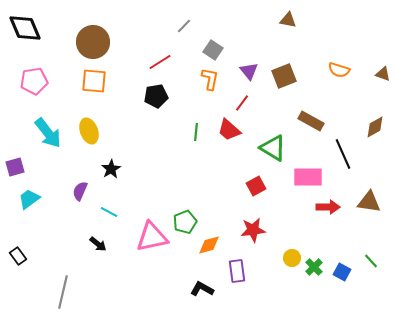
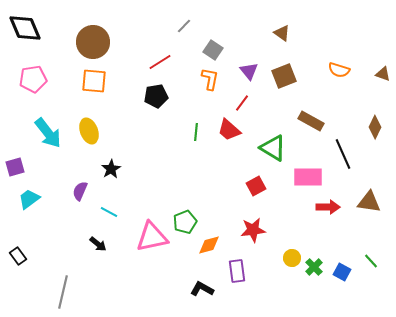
brown triangle at (288, 20): moved 6 px left, 13 px down; rotated 24 degrees clockwise
pink pentagon at (34, 81): moved 1 px left, 2 px up
brown diamond at (375, 127): rotated 35 degrees counterclockwise
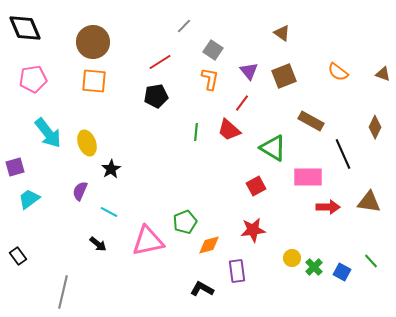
orange semicircle at (339, 70): moved 1 px left, 2 px down; rotated 20 degrees clockwise
yellow ellipse at (89, 131): moved 2 px left, 12 px down
pink triangle at (152, 237): moved 4 px left, 4 px down
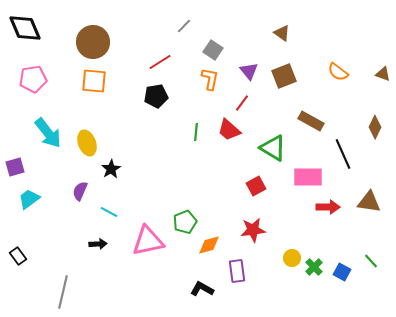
black arrow at (98, 244): rotated 42 degrees counterclockwise
